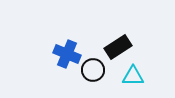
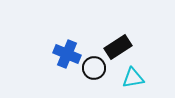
black circle: moved 1 px right, 2 px up
cyan triangle: moved 2 px down; rotated 10 degrees counterclockwise
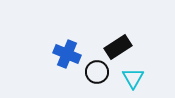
black circle: moved 3 px right, 4 px down
cyan triangle: rotated 50 degrees counterclockwise
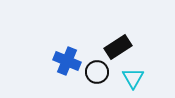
blue cross: moved 7 px down
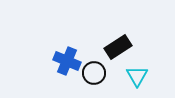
black circle: moved 3 px left, 1 px down
cyan triangle: moved 4 px right, 2 px up
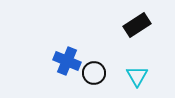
black rectangle: moved 19 px right, 22 px up
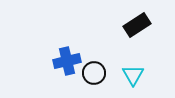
blue cross: rotated 36 degrees counterclockwise
cyan triangle: moved 4 px left, 1 px up
